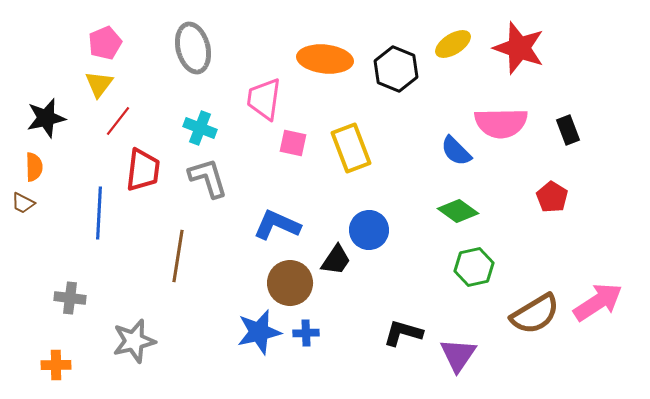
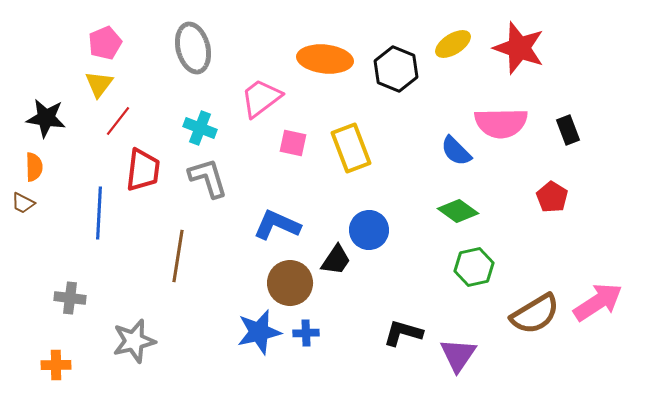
pink trapezoid: moved 3 px left, 1 px up; rotated 45 degrees clockwise
black star: rotated 21 degrees clockwise
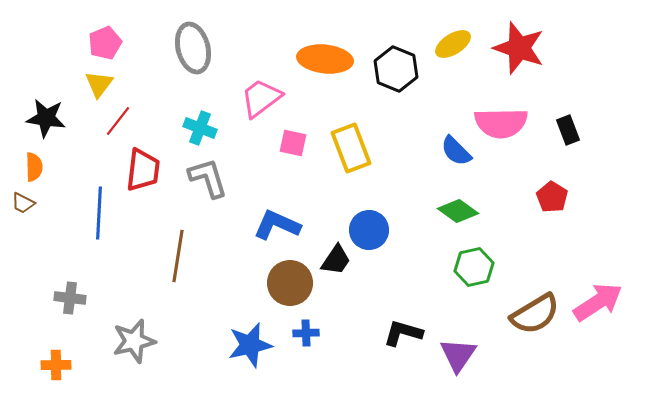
blue star: moved 9 px left, 13 px down
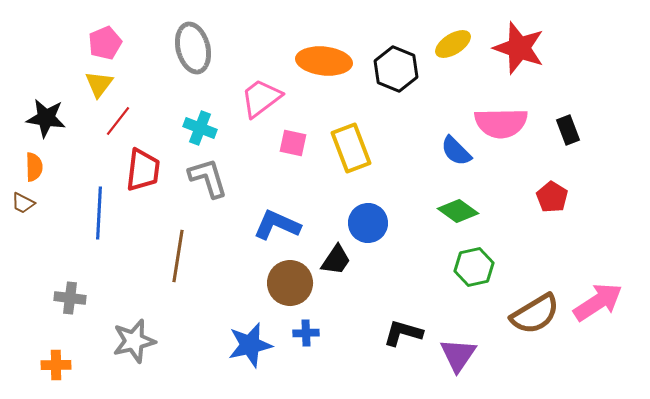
orange ellipse: moved 1 px left, 2 px down
blue circle: moved 1 px left, 7 px up
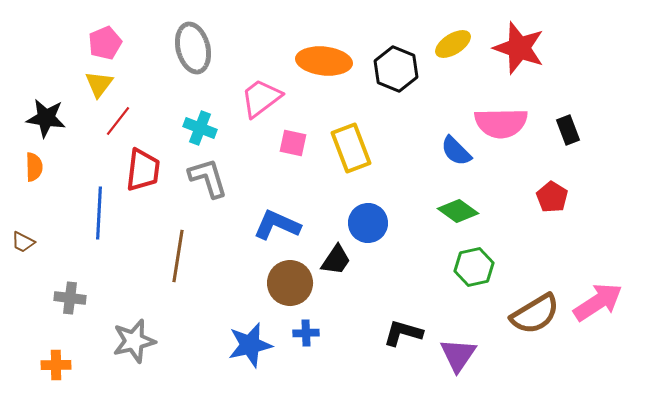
brown trapezoid: moved 39 px down
